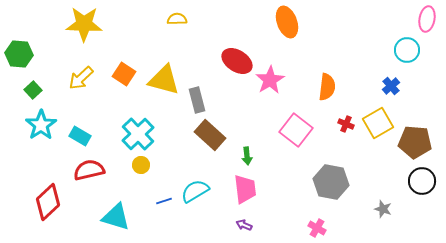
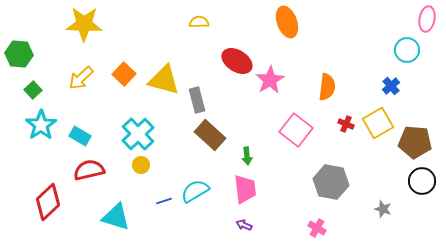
yellow semicircle: moved 22 px right, 3 px down
orange square: rotated 10 degrees clockwise
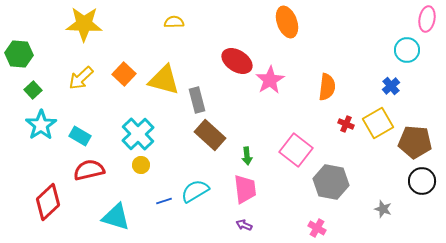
yellow semicircle: moved 25 px left
pink square: moved 20 px down
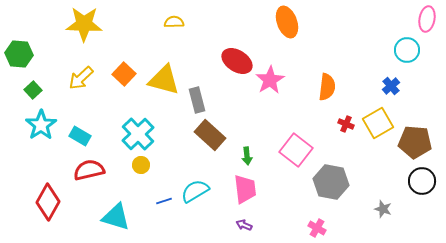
red diamond: rotated 18 degrees counterclockwise
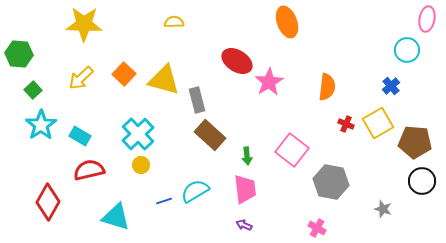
pink star: moved 1 px left, 2 px down
pink square: moved 4 px left
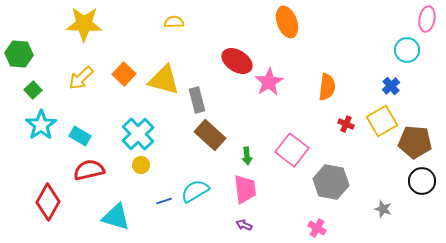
yellow square: moved 4 px right, 2 px up
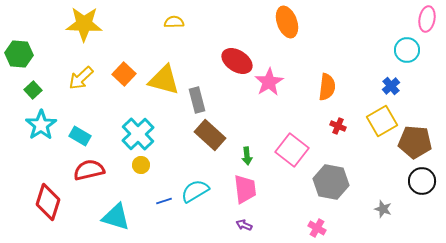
red cross: moved 8 px left, 2 px down
red diamond: rotated 12 degrees counterclockwise
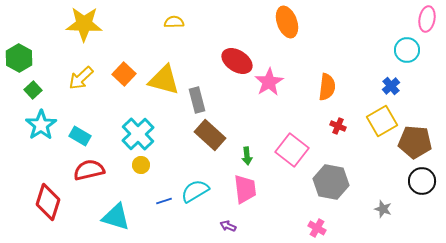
green hexagon: moved 4 px down; rotated 24 degrees clockwise
purple arrow: moved 16 px left, 1 px down
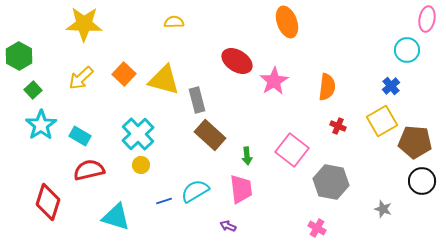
green hexagon: moved 2 px up
pink star: moved 5 px right, 1 px up
pink trapezoid: moved 4 px left
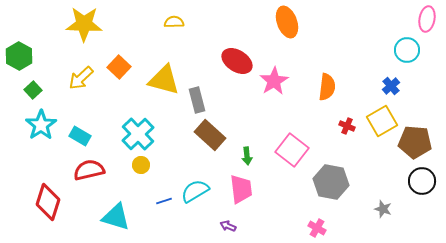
orange square: moved 5 px left, 7 px up
red cross: moved 9 px right
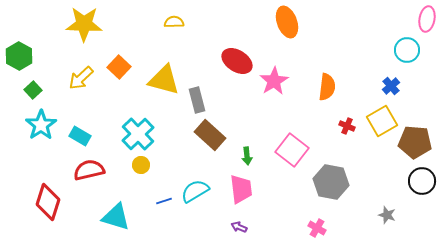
gray star: moved 4 px right, 6 px down
purple arrow: moved 11 px right, 1 px down
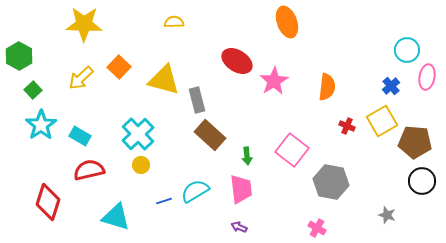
pink ellipse: moved 58 px down
